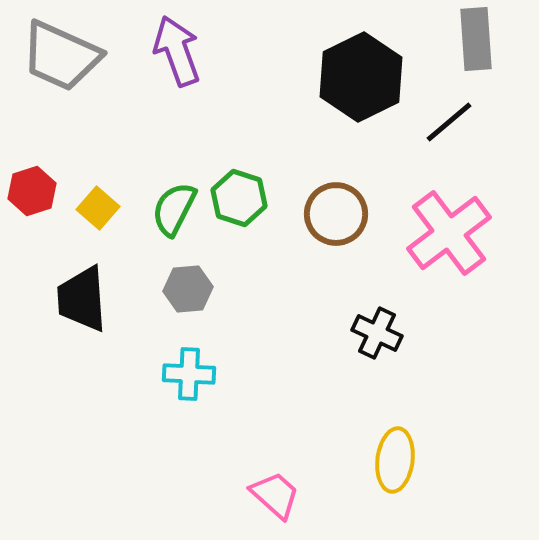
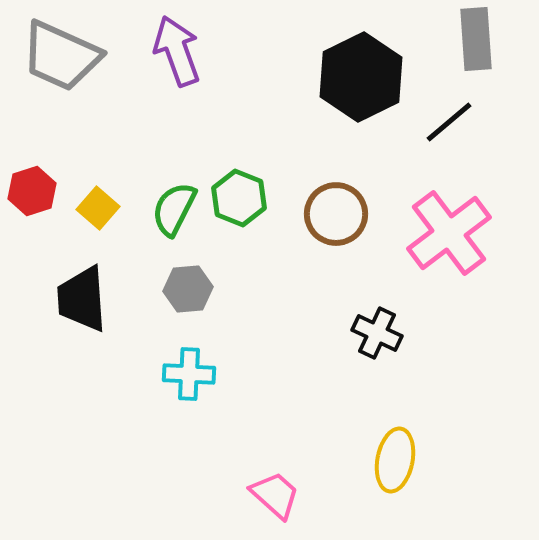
green hexagon: rotated 4 degrees clockwise
yellow ellipse: rotated 4 degrees clockwise
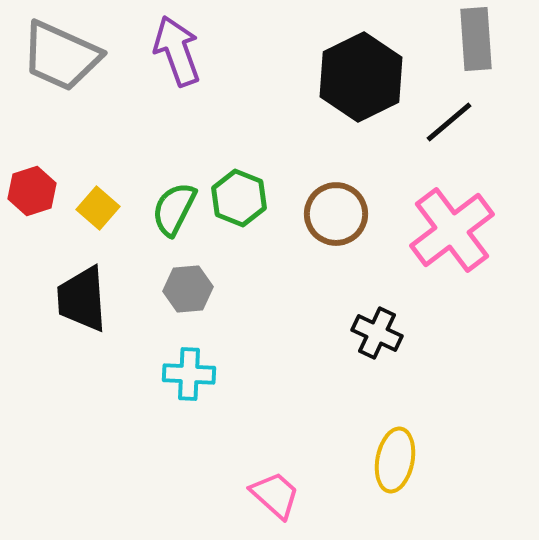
pink cross: moved 3 px right, 3 px up
